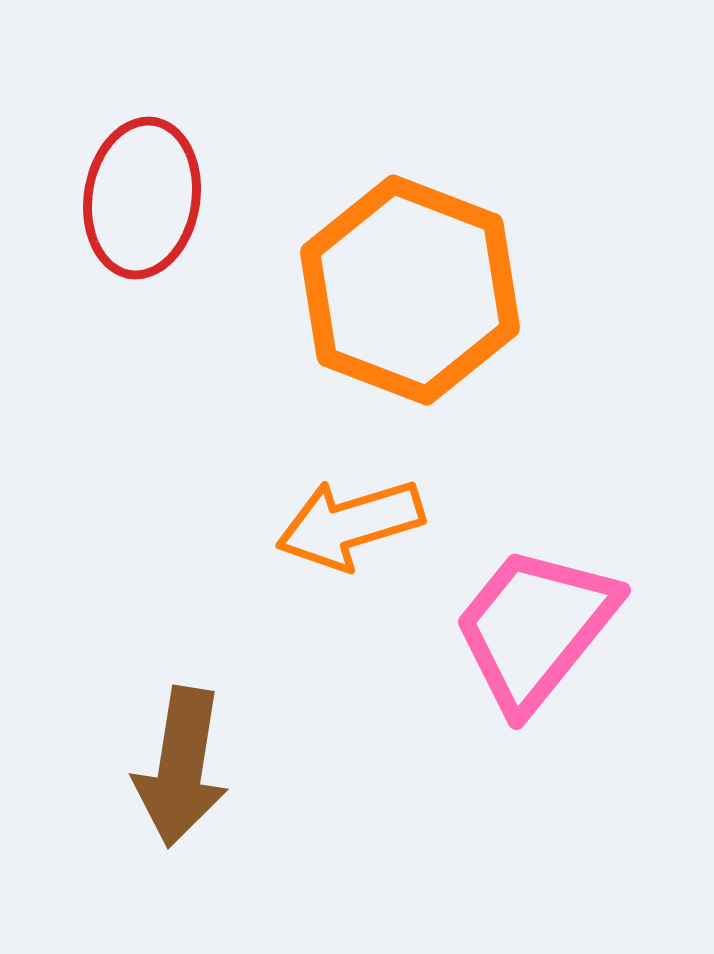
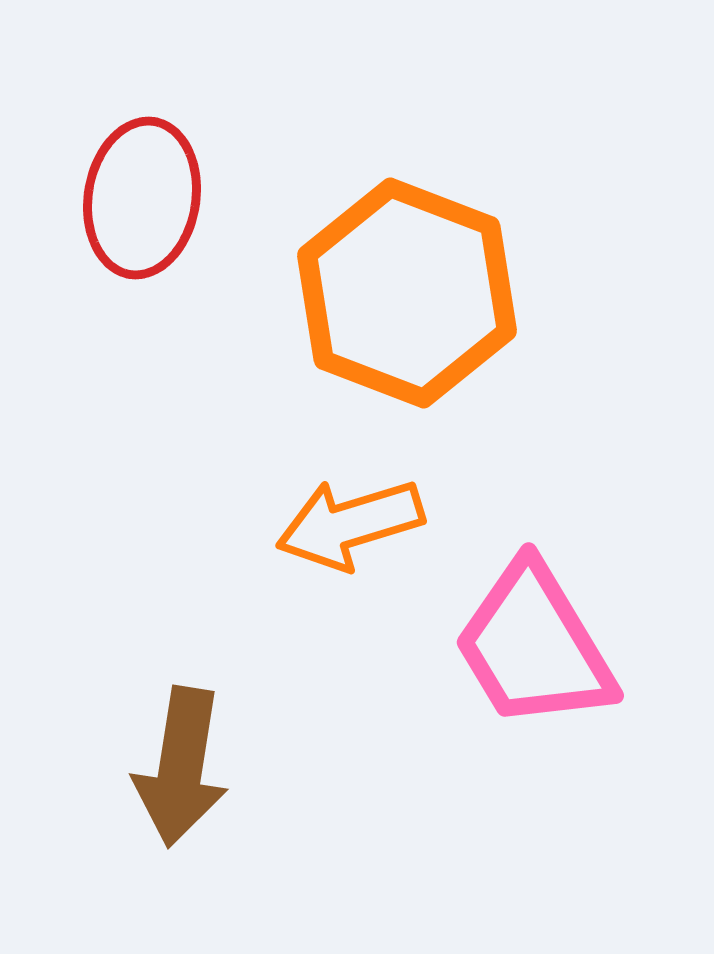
orange hexagon: moved 3 px left, 3 px down
pink trapezoid: moved 1 px left, 18 px down; rotated 70 degrees counterclockwise
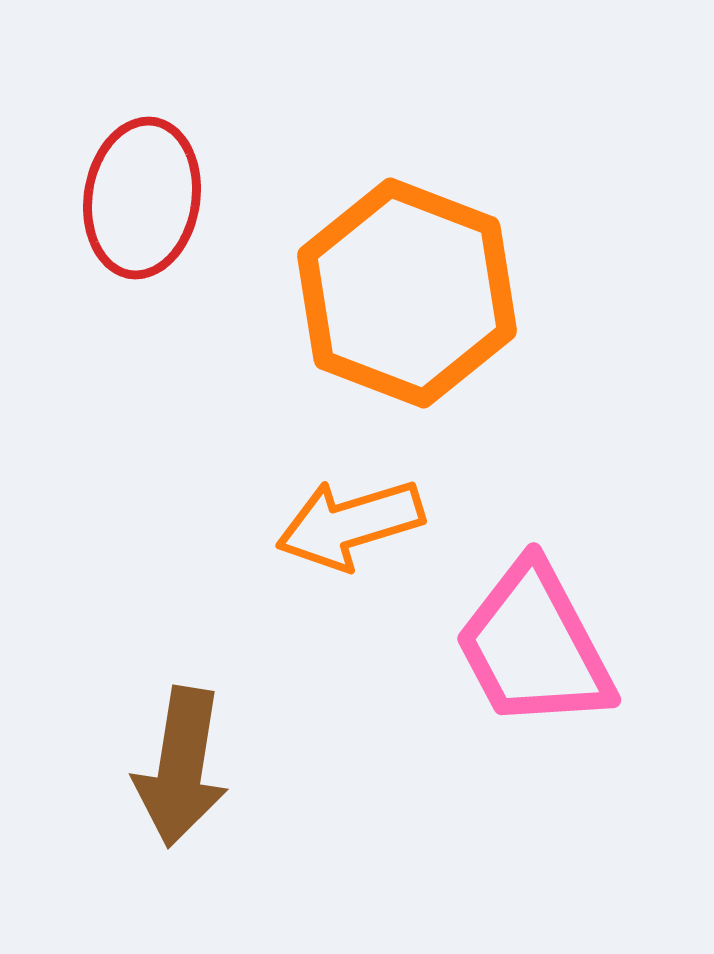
pink trapezoid: rotated 3 degrees clockwise
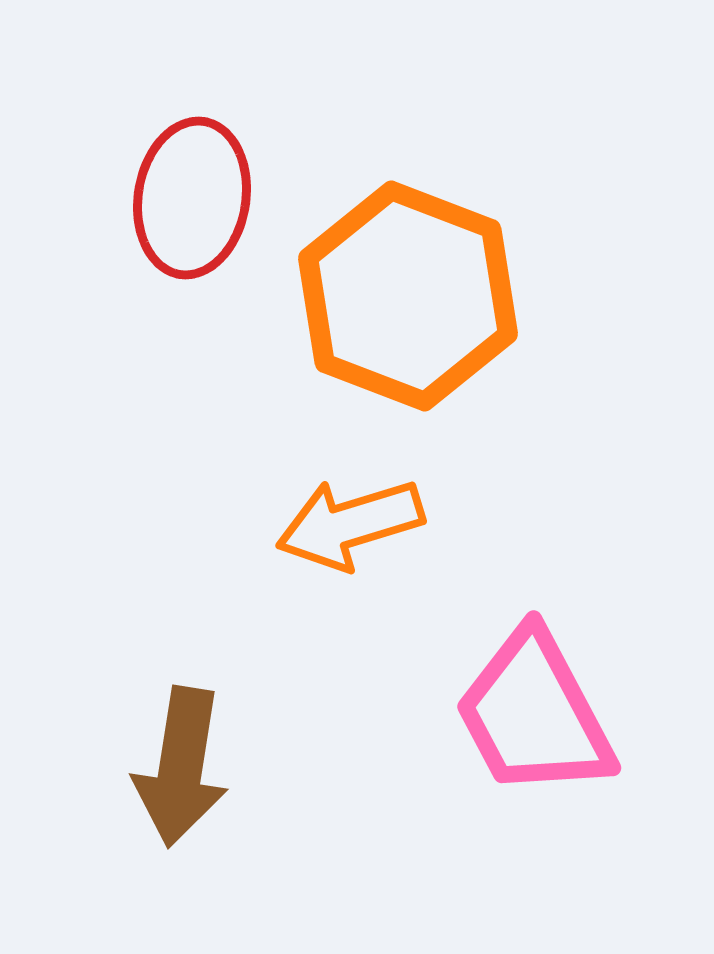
red ellipse: moved 50 px right
orange hexagon: moved 1 px right, 3 px down
pink trapezoid: moved 68 px down
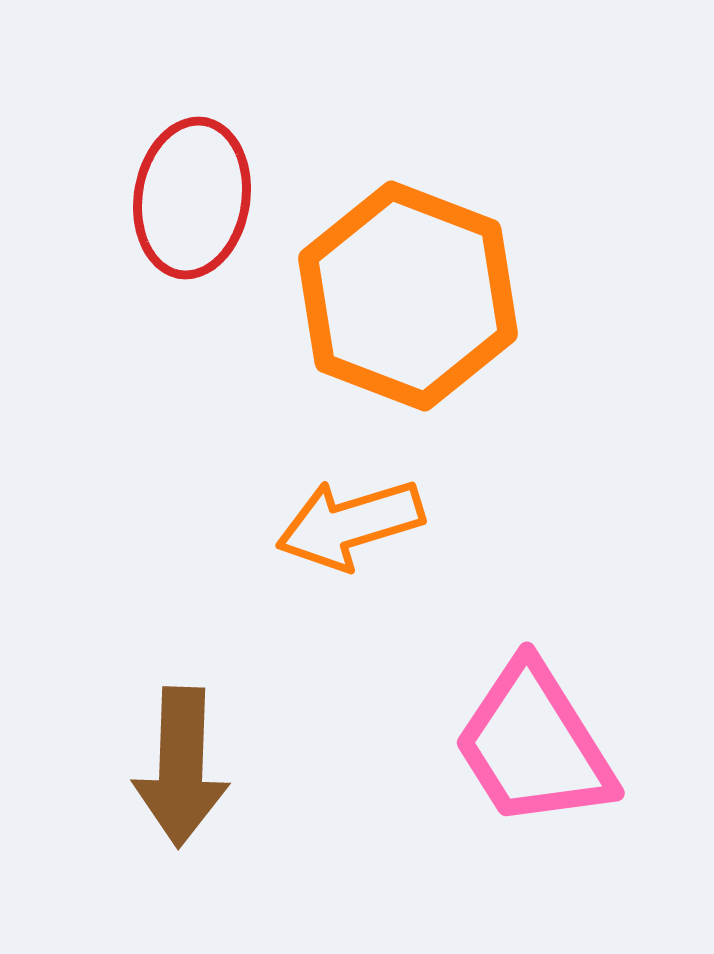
pink trapezoid: moved 31 px down; rotated 4 degrees counterclockwise
brown arrow: rotated 7 degrees counterclockwise
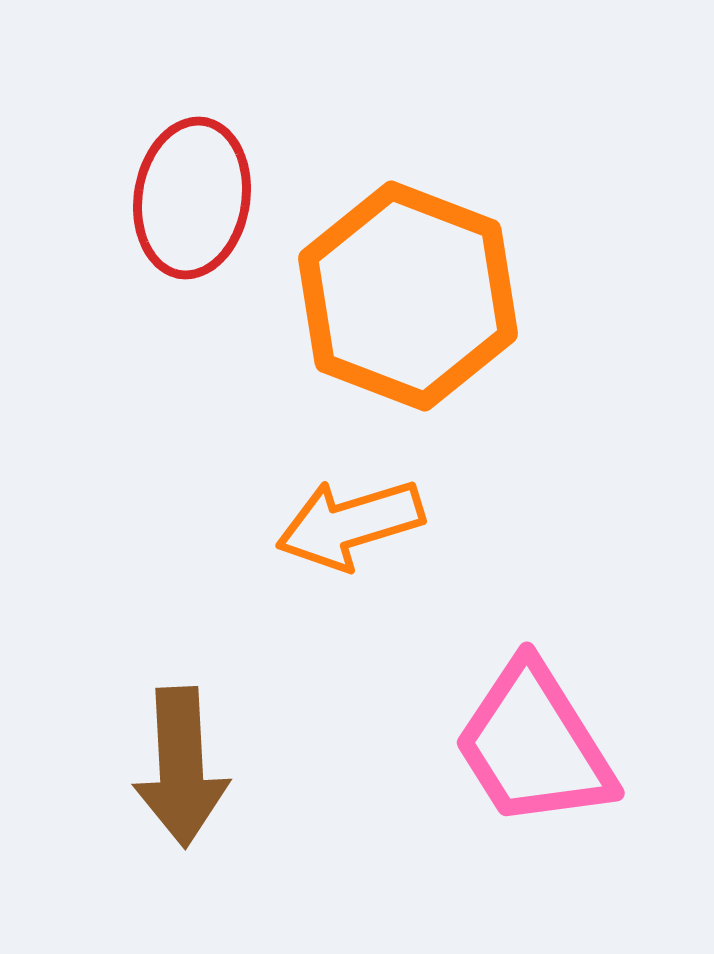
brown arrow: rotated 5 degrees counterclockwise
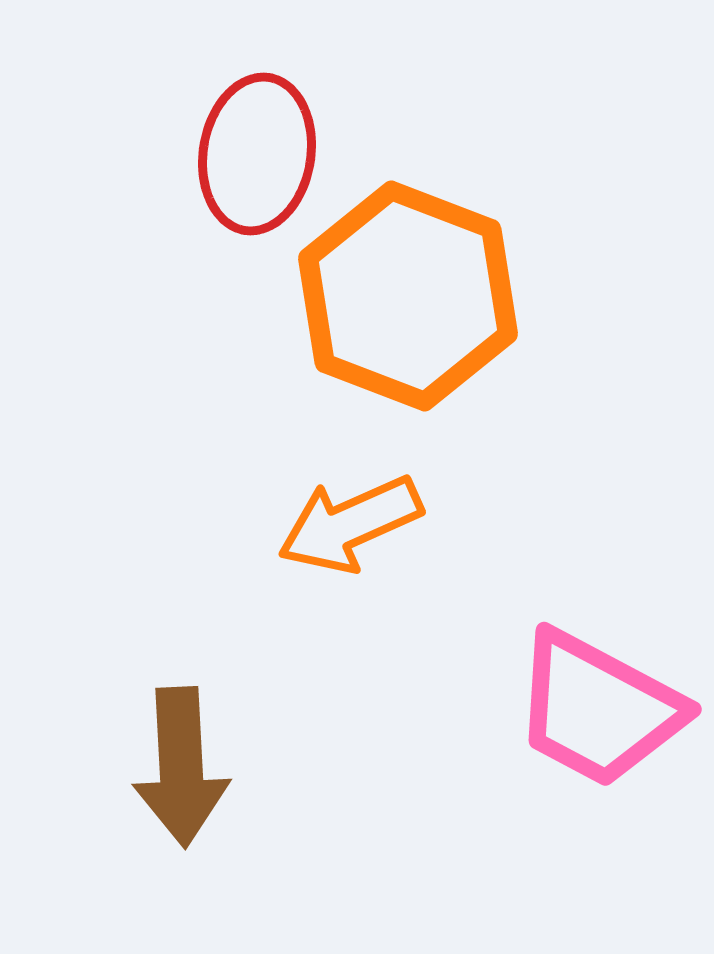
red ellipse: moved 65 px right, 44 px up
orange arrow: rotated 7 degrees counterclockwise
pink trapezoid: moved 64 px right, 36 px up; rotated 30 degrees counterclockwise
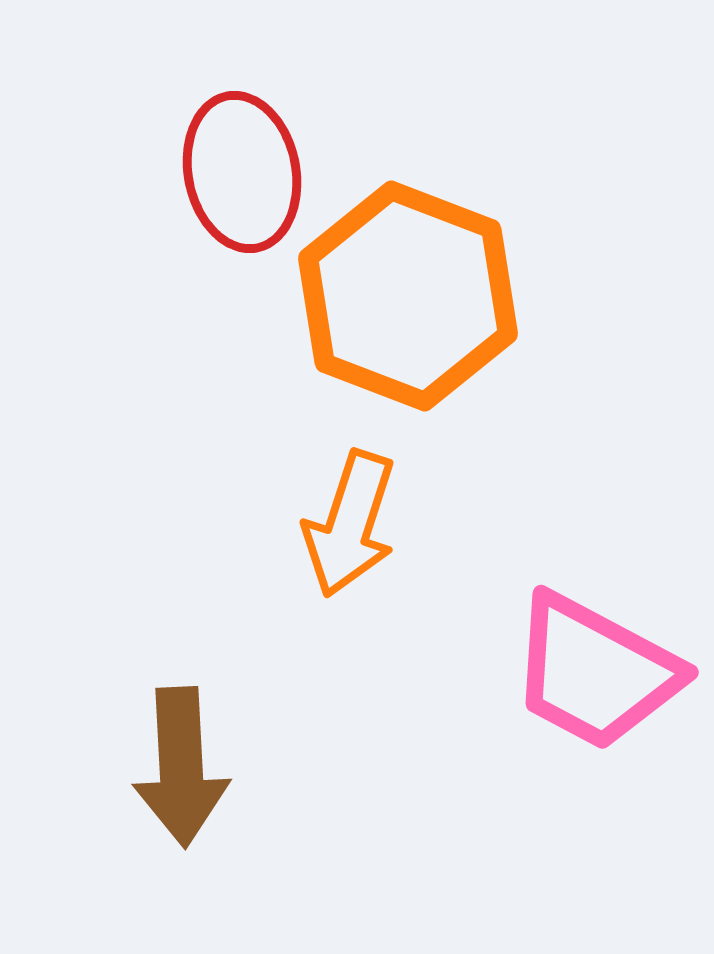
red ellipse: moved 15 px left, 18 px down; rotated 20 degrees counterclockwise
orange arrow: rotated 48 degrees counterclockwise
pink trapezoid: moved 3 px left, 37 px up
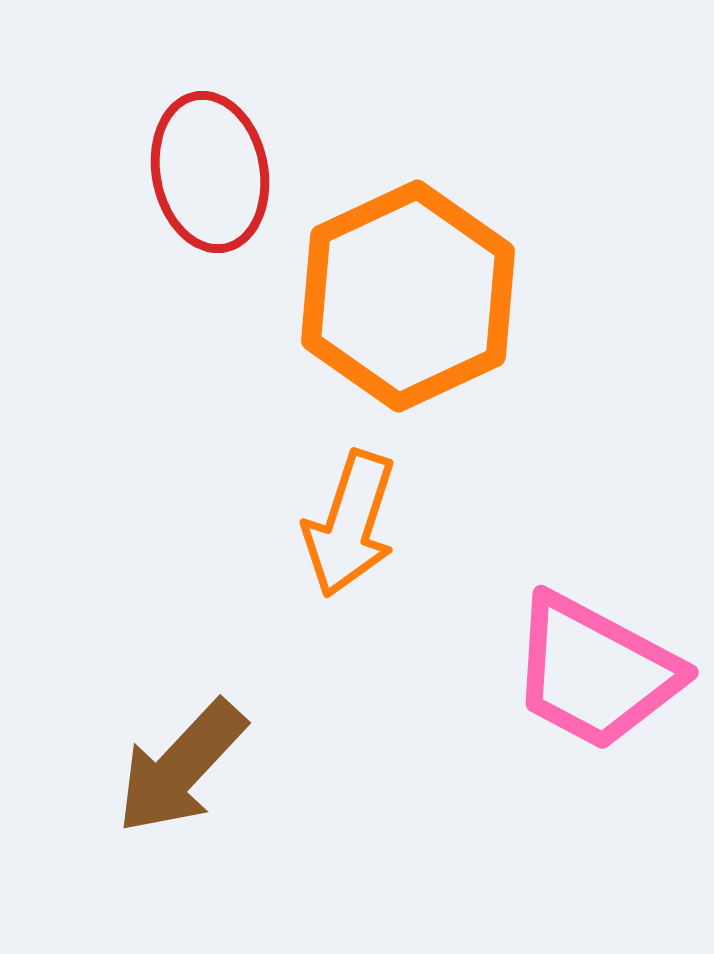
red ellipse: moved 32 px left
orange hexagon: rotated 14 degrees clockwise
brown arrow: rotated 46 degrees clockwise
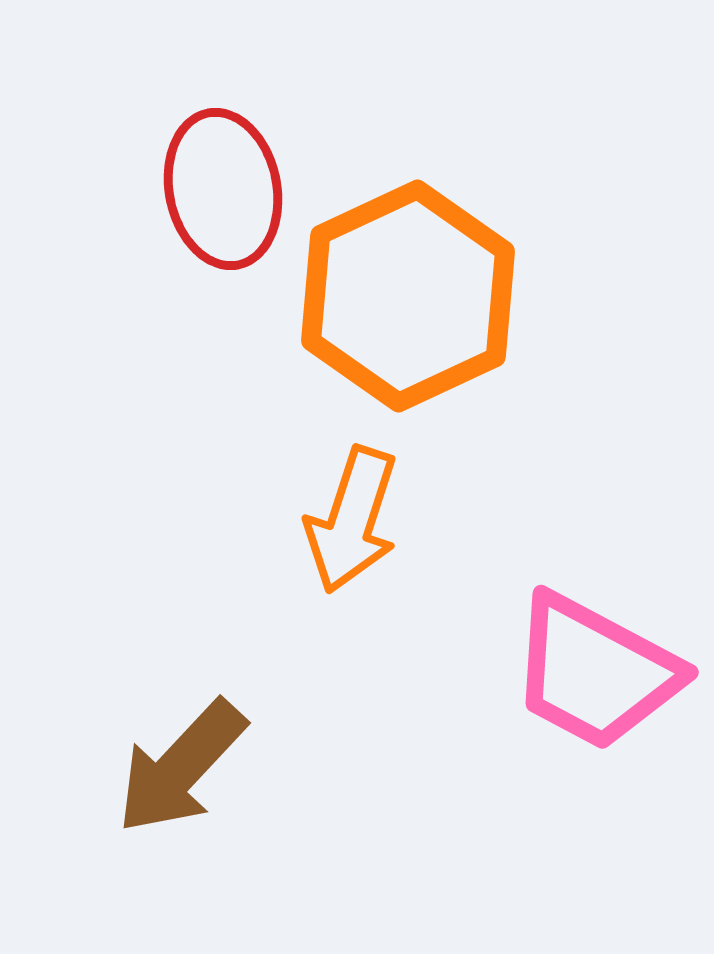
red ellipse: moved 13 px right, 17 px down
orange arrow: moved 2 px right, 4 px up
